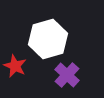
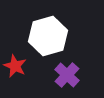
white hexagon: moved 3 px up
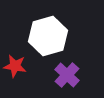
red star: rotated 15 degrees counterclockwise
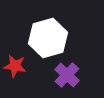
white hexagon: moved 2 px down
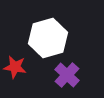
red star: moved 1 px down
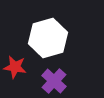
purple cross: moved 13 px left, 6 px down
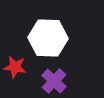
white hexagon: rotated 18 degrees clockwise
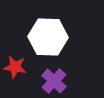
white hexagon: moved 1 px up
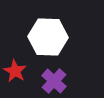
red star: moved 4 px down; rotated 20 degrees clockwise
